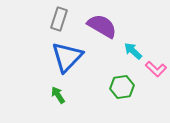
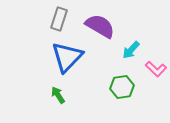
purple semicircle: moved 2 px left
cyan arrow: moved 2 px left, 1 px up; rotated 90 degrees counterclockwise
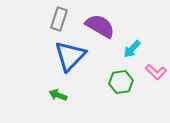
cyan arrow: moved 1 px right, 1 px up
blue triangle: moved 3 px right, 1 px up
pink L-shape: moved 3 px down
green hexagon: moved 1 px left, 5 px up
green arrow: rotated 36 degrees counterclockwise
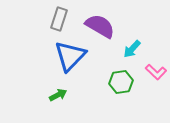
green arrow: rotated 132 degrees clockwise
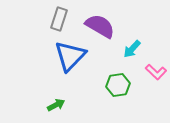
green hexagon: moved 3 px left, 3 px down
green arrow: moved 2 px left, 10 px down
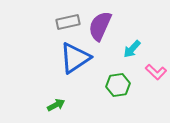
gray rectangle: moved 9 px right, 3 px down; rotated 60 degrees clockwise
purple semicircle: rotated 96 degrees counterclockwise
blue triangle: moved 5 px right, 2 px down; rotated 12 degrees clockwise
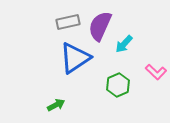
cyan arrow: moved 8 px left, 5 px up
green hexagon: rotated 15 degrees counterclockwise
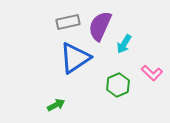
cyan arrow: rotated 12 degrees counterclockwise
pink L-shape: moved 4 px left, 1 px down
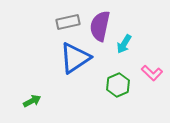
purple semicircle: rotated 12 degrees counterclockwise
green arrow: moved 24 px left, 4 px up
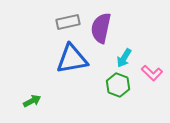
purple semicircle: moved 1 px right, 2 px down
cyan arrow: moved 14 px down
blue triangle: moved 3 px left, 1 px down; rotated 24 degrees clockwise
green hexagon: rotated 15 degrees counterclockwise
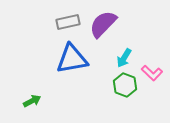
purple semicircle: moved 2 px right, 4 px up; rotated 32 degrees clockwise
green hexagon: moved 7 px right
